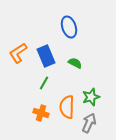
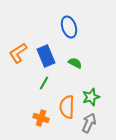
orange cross: moved 5 px down
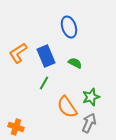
orange semicircle: rotated 35 degrees counterclockwise
orange cross: moved 25 px left, 9 px down
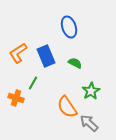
green line: moved 11 px left
green star: moved 6 px up; rotated 12 degrees counterclockwise
gray arrow: rotated 72 degrees counterclockwise
orange cross: moved 29 px up
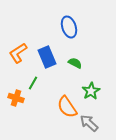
blue rectangle: moved 1 px right, 1 px down
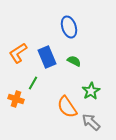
green semicircle: moved 1 px left, 2 px up
orange cross: moved 1 px down
gray arrow: moved 2 px right, 1 px up
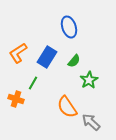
blue rectangle: rotated 55 degrees clockwise
green semicircle: rotated 104 degrees clockwise
green star: moved 2 px left, 11 px up
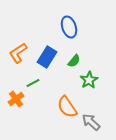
green line: rotated 32 degrees clockwise
orange cross: rotated 35 degrees clockwise
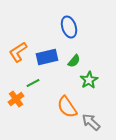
orange L-shape: moved 1 px up
blue rectangle: rotated 45 degrees clockwise
